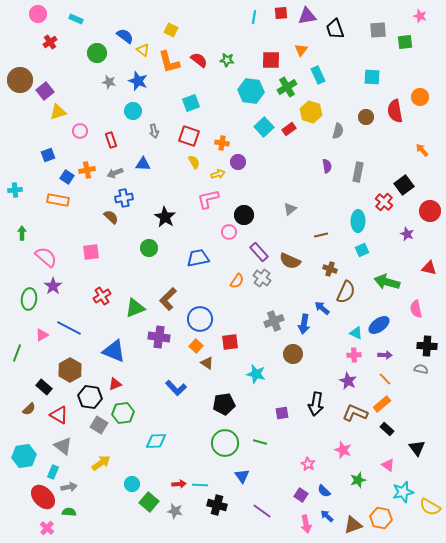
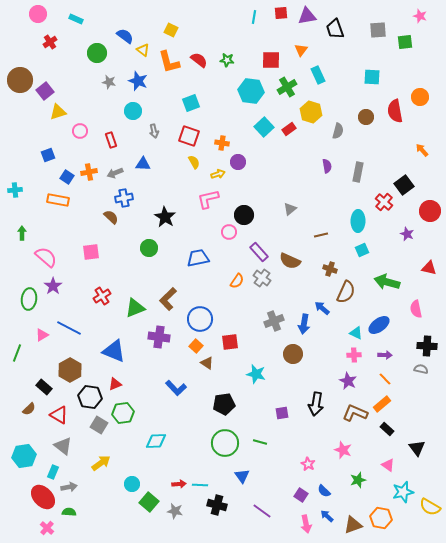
orange cross at (87, 170): moved 2 px right, 2 px down
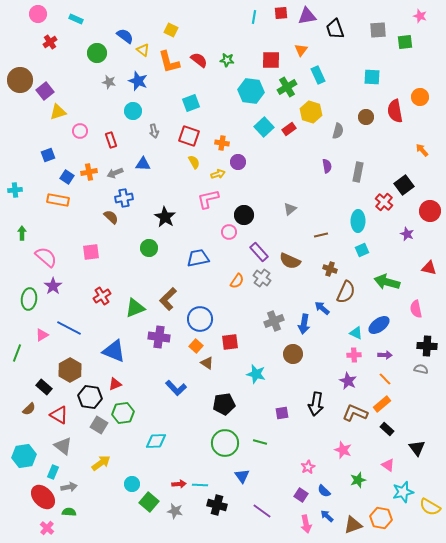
pink star at (308, 464): moved 3 px down; rotated 16 degrees clockwise
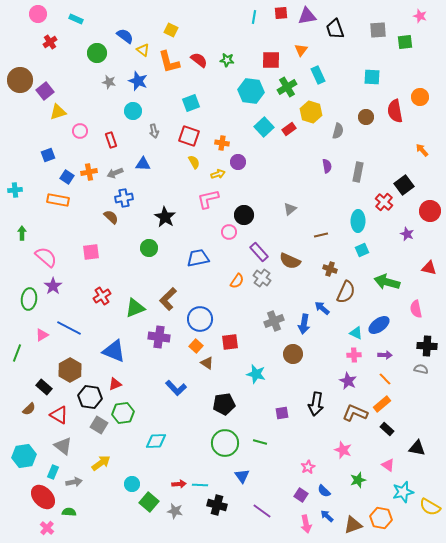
black triangle at (417, 448): rotated 42 degrees counterclockwise
gray arrow at (69, 487): moved 5 px right, 5 px up
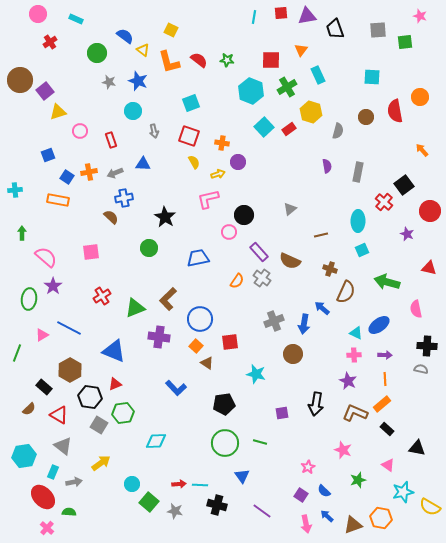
cyan hexagon at (251, 91): rotated 15 degrees clockwise
orange line at (385, 379): rotated 40 degrees clockwise
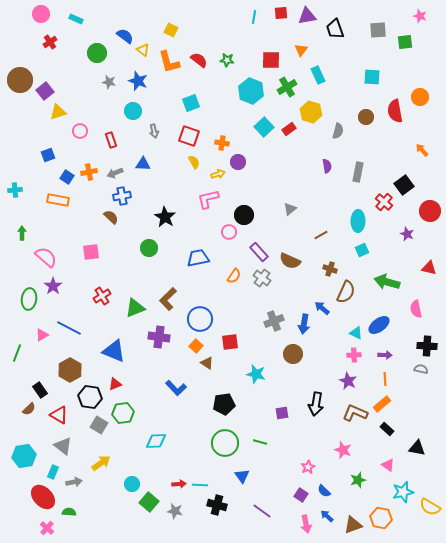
pink circle at (38, 14): moved 3 px right
blue cross at (124, 198): moved 2 px left, 2 px up
brown line at (321, 235): rotated 16 degrees counterclockwise
orange semicircle at (237, 281): moved 3 px left, 5 px up
black rectangle at (44, 387): moved 4 px left, 3 px down; rotated 14 degrees clockwise
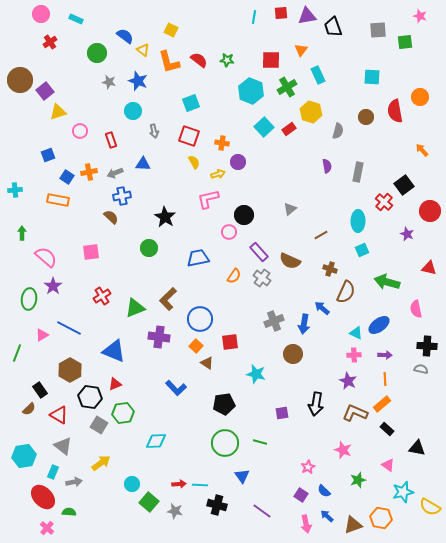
black trapezoid at (335, 29): moved 2 px left, 2 px up
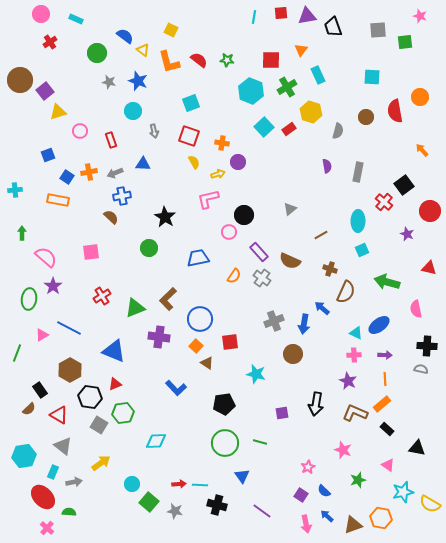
yellow semicircle at (430, 507): moved 3 px up
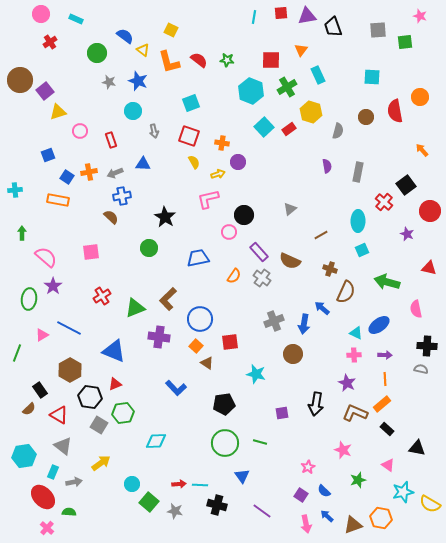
black square at (404, 185): moved 2 px right
purple star at (348, 381): moved 1 px left, 2 px down
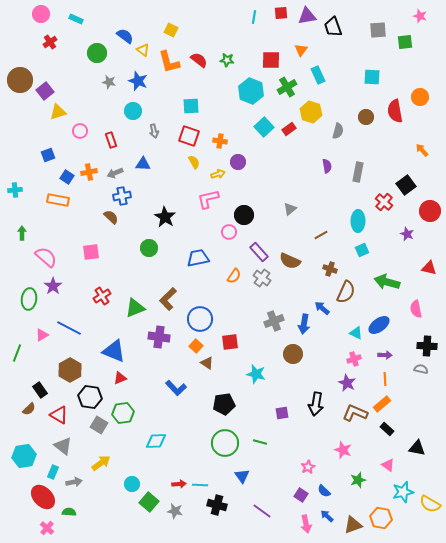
cyan square at (191, 103): moved 3 px down; rotated 18 degrees clockwise
orange cross at (222, 143): moved 2 px left, 2 px up
pink cross at (354, 355): moved 4 px down; rotated 16 degrees counterclockwise
red triangle at (115, 384): moved 5 px right, 6 px up
